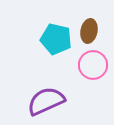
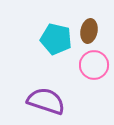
pink circle: moved 1 px right
purple semicircle: rotated 42 degrees clockwise
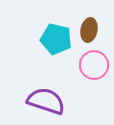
brown ellipse: moved 1 px up
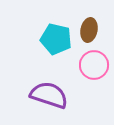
purple semicircle: moved 3 px right, 6 px up
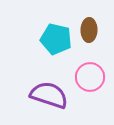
brown ellipse: rotated 10 degrees counterclockwise
pink circle: moved 4 px left, 12 px down
